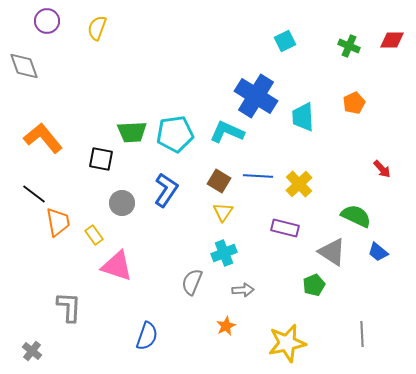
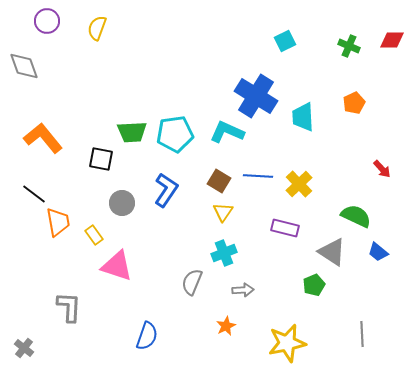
gray cross: moved 8 px left, 3 px up
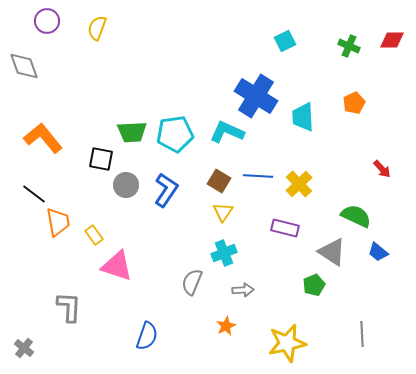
gray circle: moved 4 px right, 18 px up
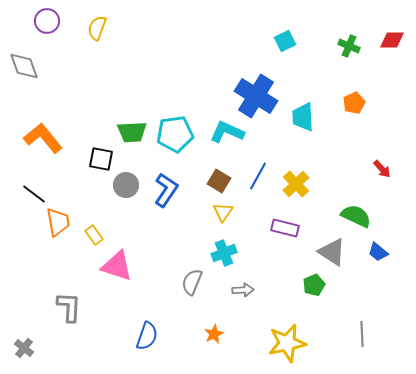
blue line: rotated 64 degrees counterclockwise
yellow cross: moved 3 px left
orange star: moved 12 px left, 8 px down
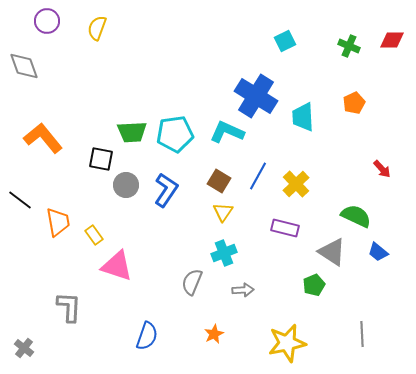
black line: moved 14 px left, 6 px down
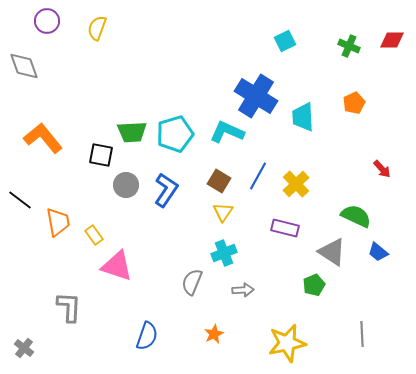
cyan pentagon: rotated 9 degrees counterclockwise
black square: moved 4 px up
